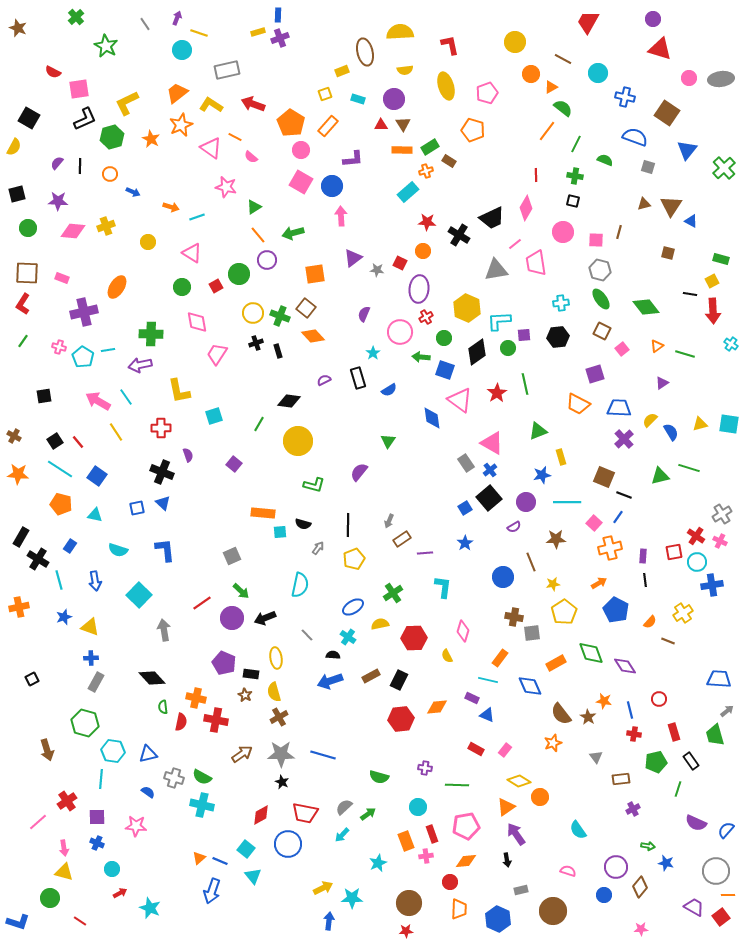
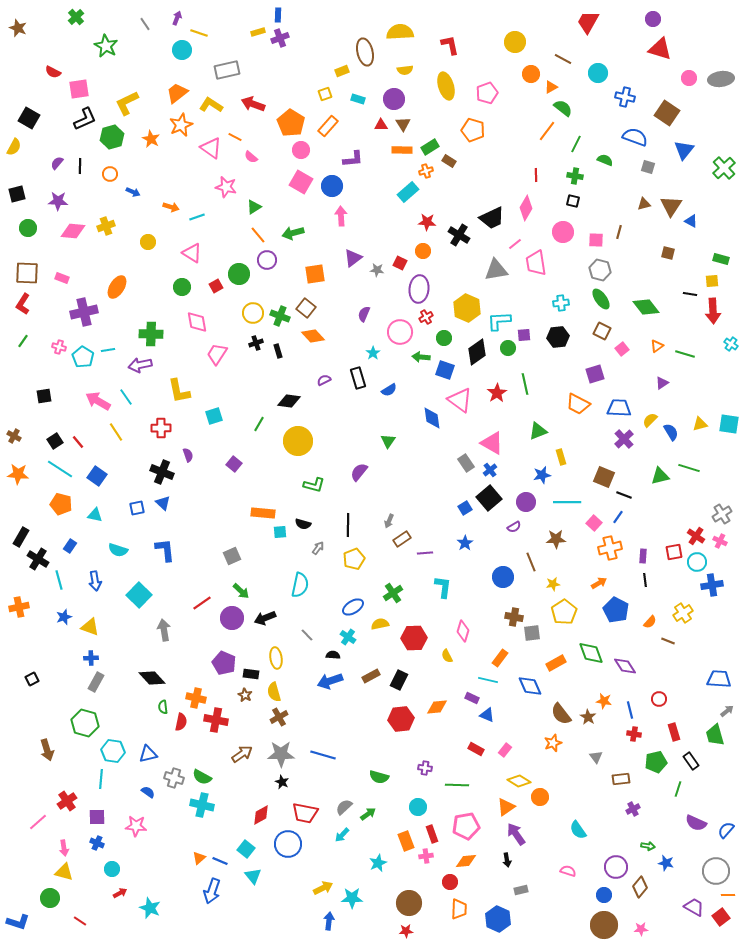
blue triangle at (687, 150): moved 3 px left
yellow square at (712, 281): rotated 24 degrees clockwise
brown circle at (553, 911): moved 51 px right, 14 px down
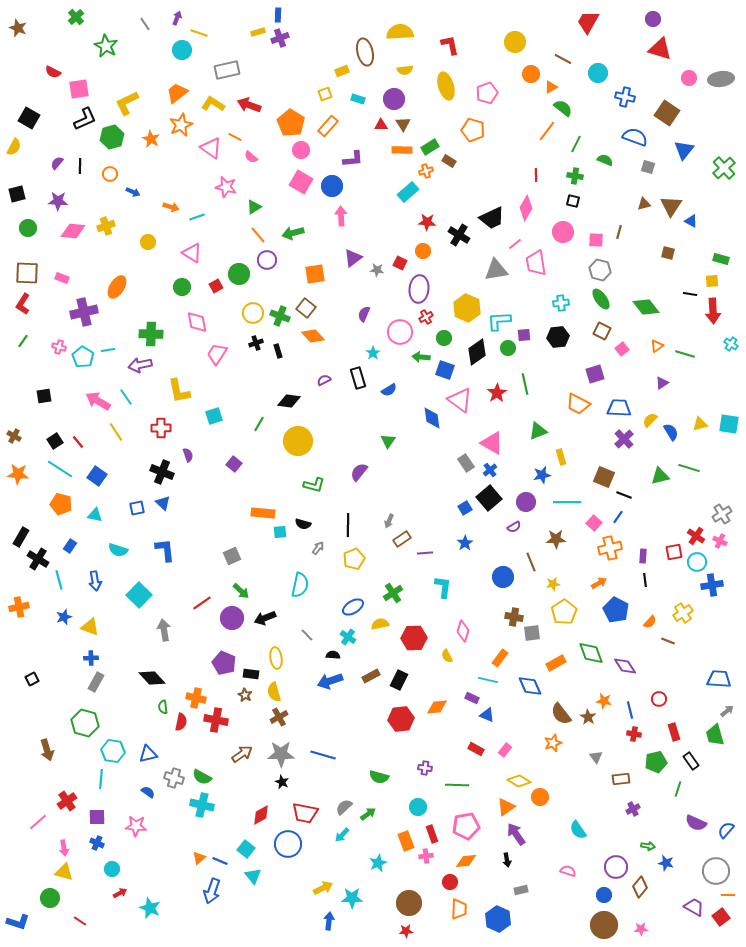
red arrow at (253, 104): moved 4 px left, 1 px down
yellow L-shape at (211, 105): moved 2 px right, 1 px up
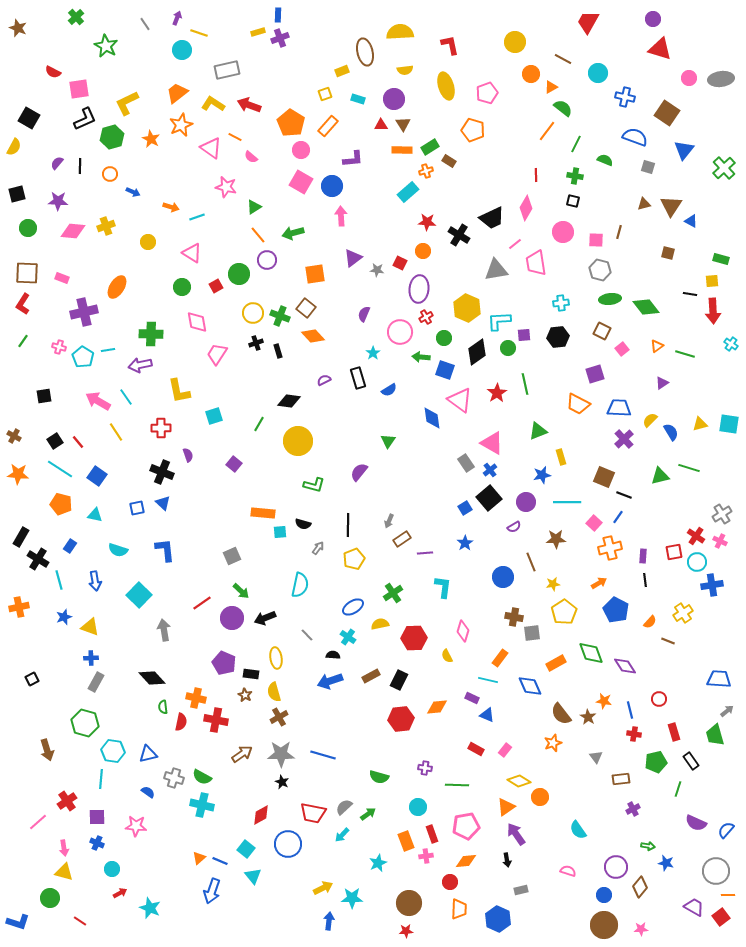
green ellipse at (601, 299): moved 9 px right; rotated 60 degrees counterclockwise
red trapezoid at (305, 813): moved 8 px right
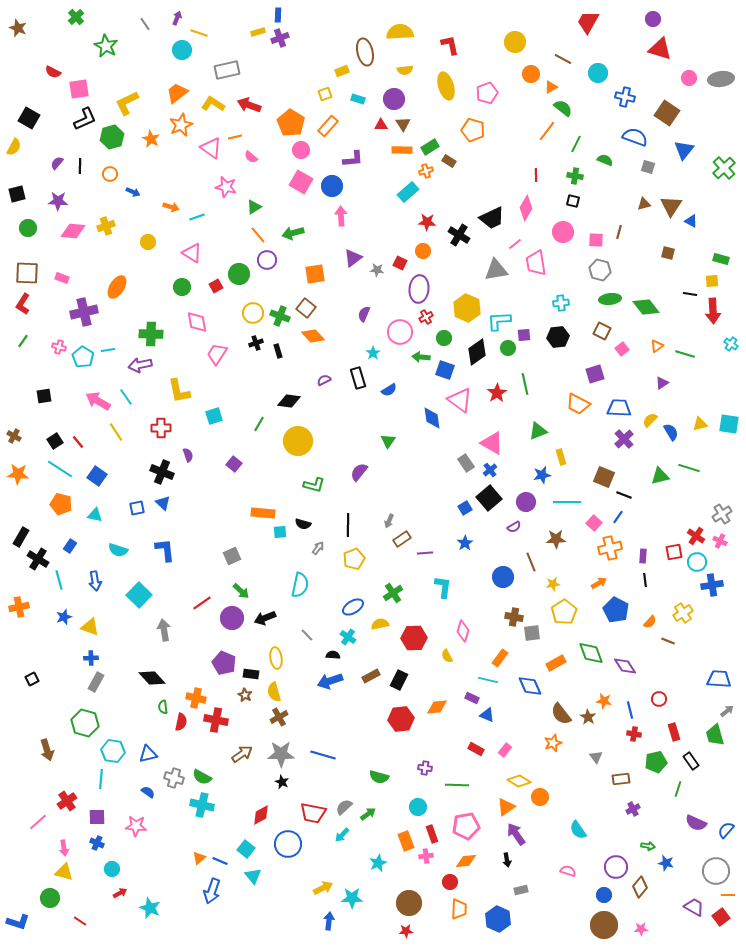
orange line at (235, 137): rotated 40 degrees counterclockwise
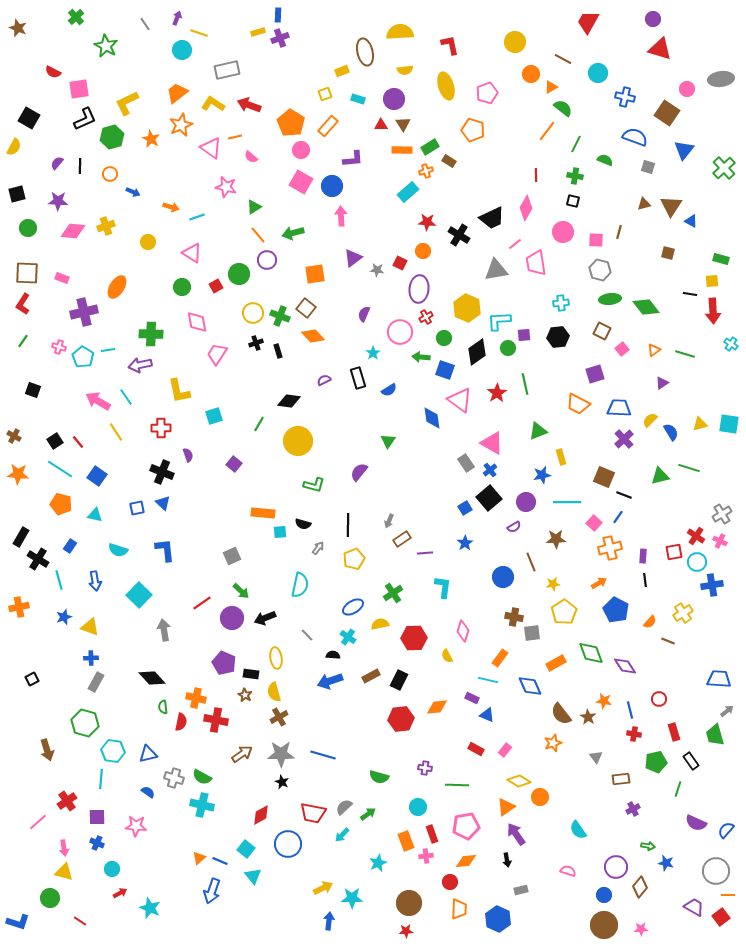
pink circle at (689, 78): moved 2 px left, 11 px down
orange triangle at (657, 346): moved 3 px left, 4 px down
black square at (44, 396): moved 11 px left, 6 px up; rotated 28 degrees clockwise
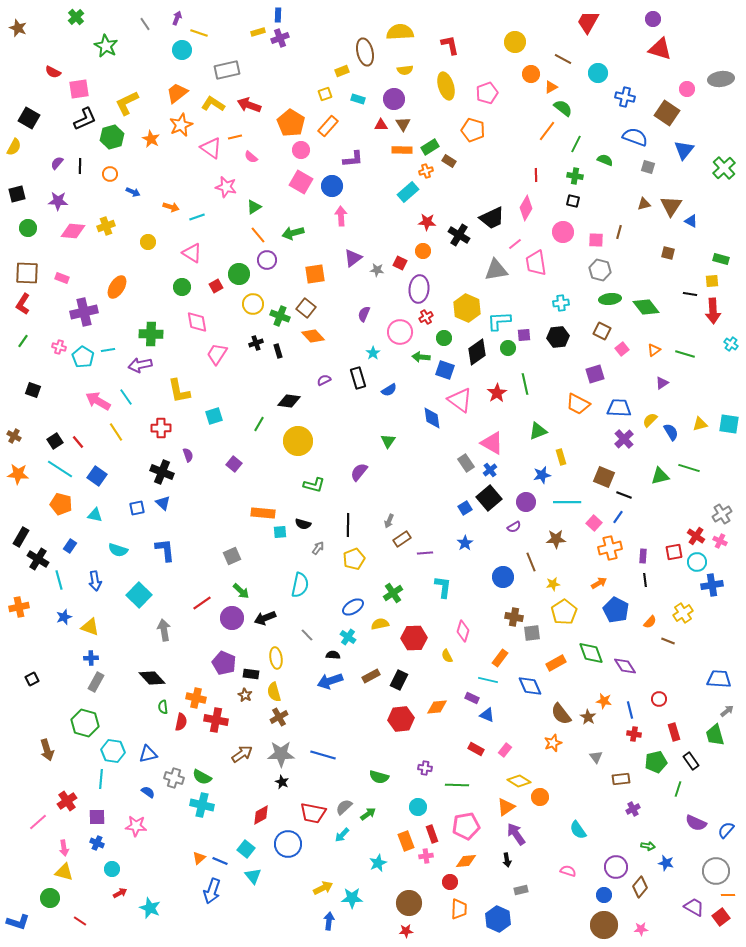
yellow circle at (253, 313): moved 9 px up
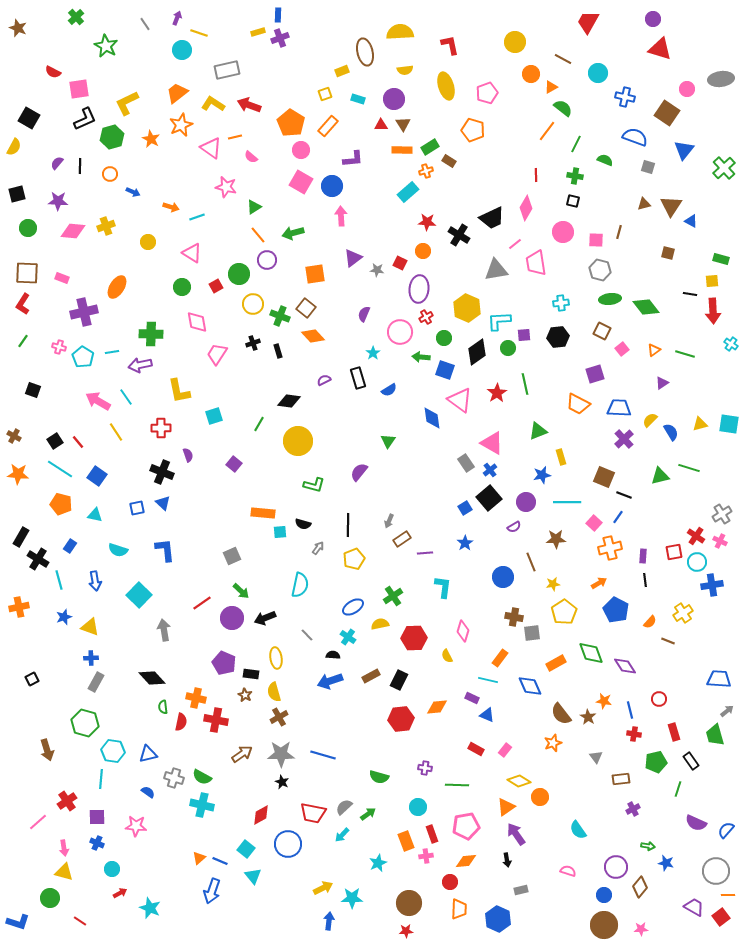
black cross at (256, 343): moved 3 px left
cyan line at (108, 350): moved 4 px right, 2 px down
green cross at (393, 593): moved 3 px down
